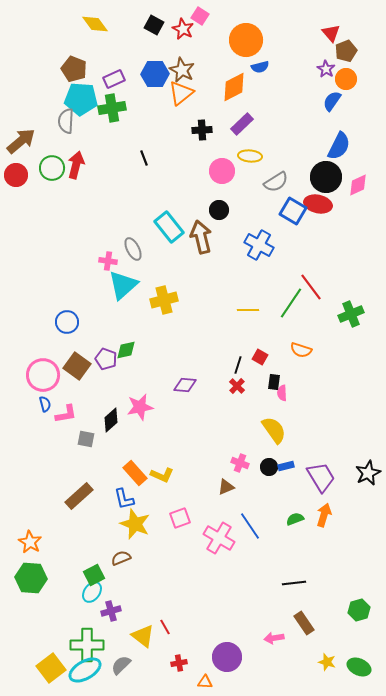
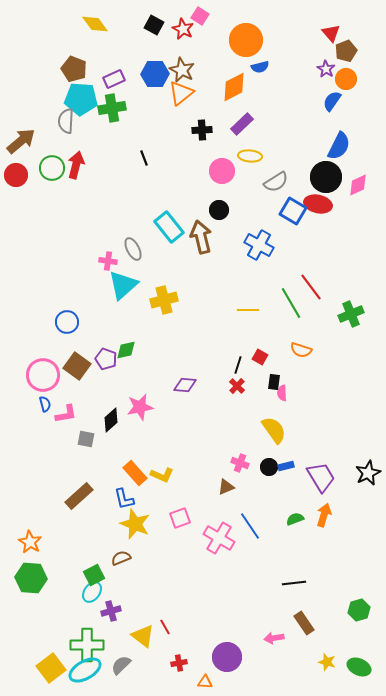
green line at (291, 303): rotated 64 degrees counterclockwise
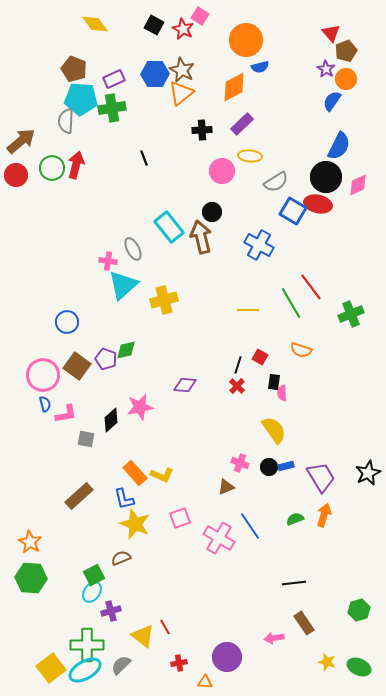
black circle at (219, 210): moved 7 px left, 2 px down
